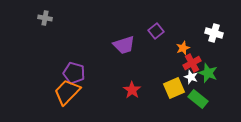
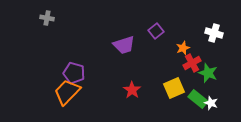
gray cross: moved 2 px right
white star: moved 20 px right, 26 px down
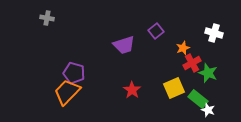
white star: moved 3 px left, 7 px down
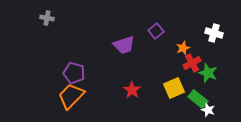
orange trapezoid: moved 4 px right, 4 px down
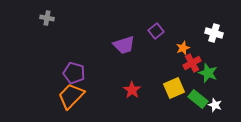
white star: moved 7 px right, 5 px up
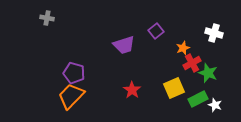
green rectangle: rotated 66 degrees counterclockwise
